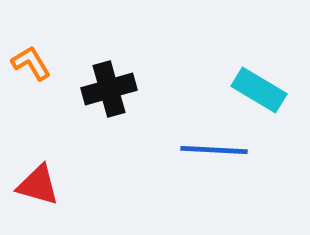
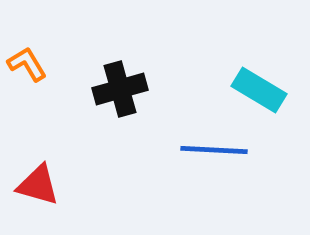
orange L-shape: moved 4 px left, 1 px down
black cross: moved 11 px right
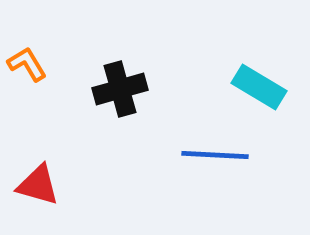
cyan rectangle: moved 3 px up
blue line: moved 1 px right, 5 px down
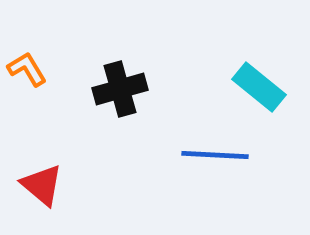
orange L-shape: moved 5 px down
cyan rectangle: rotated 8 degrees clockwise
red triangle: moved 4 px right; rotated 24 degrees clockwise
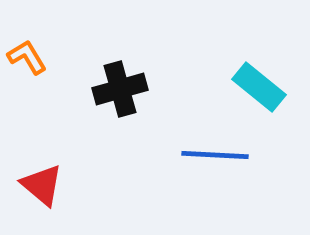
orange L-shape: moved 12 px up
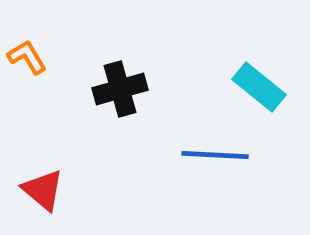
red triangle: moved 1 px right, 5 px down
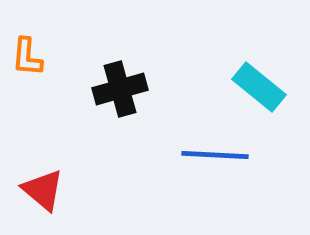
orange L-shape: rotated 144 degrees counterclockwise
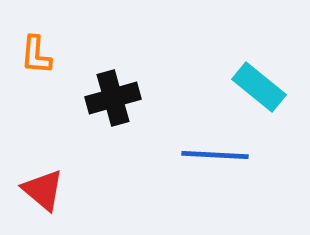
orange L-shape: moved 9 px right, 2 px up
black cross: moved 7 px left, 9 px down
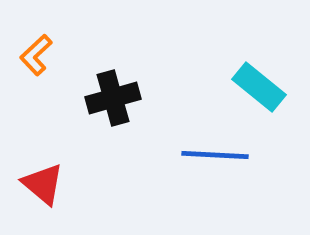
orange L-shape: rotated 42 degrees clockwise
red triangle: moved 6 px up
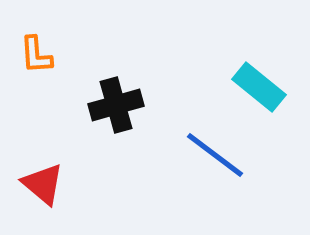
orange L-shape: rotated 51 degrees counterclockwise
black cross: moved 3 px right, 7 px down
blue line: rotated 34 degrees clockwise
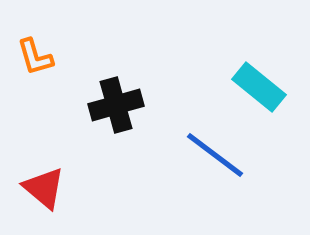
orange L-shape: moved 1 px left, 2 px down; rotated 12 degrees counterclockwise
red triangle: moved 1 px right, 4 px down
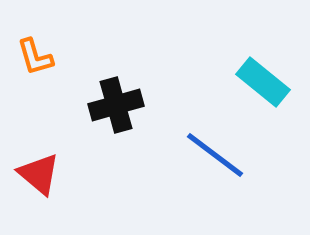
cyan rectangle: moved 4 px right, 5 px up
red triangle: moved 5 px left, 14 px up
